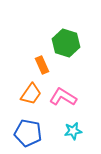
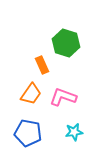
pink L-shape: rotated 12 degrees counterclockwise
cyan star: moved 1 px right, 1 px down
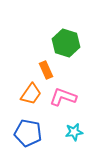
orange rectangle: moved 4 px right, 5 px down
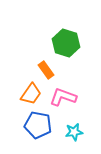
orange rectangle: rotated 12 degrees counterclockwise
blue pentagon: moved 10 px right, 8 px up
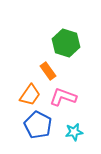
orange rectangle: moved 2 px right, 1 px down
orange trapezoid: moved 1 px left, 1 px down
blue pentagon: rotated 16 degrees clockwise
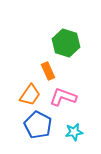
orange rectangle: rotated 12 degrees clockwise
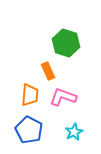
orange trapezoid: rotated 30 degrees counterclockwise
blue pentagon: moved 9 px left, 5 px down
cyan star: rotated 18 degrees counterclockwise
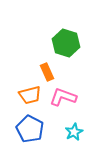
orange rectangle: moved 1 px left, 1 px down
orange trapezoid: rotated 70 degrees clockwise
blue pentagon: moved 1 px right, 1 px up
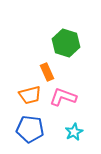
blue pentagon: rotated 20 degrees counterclockwise
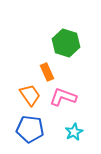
orange trapezoid: rotated 110 degrees counterclockwise
